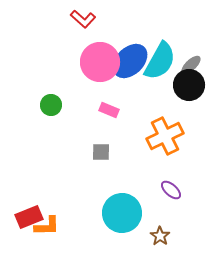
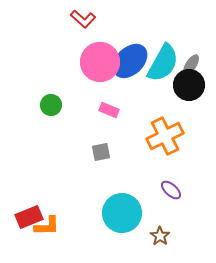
cyan semicircle: moved 3 px right, 2 px down
gray ellipse: rotated 15 degrees counterclockwise
gray square: rotated 12 degrees counterclockwise
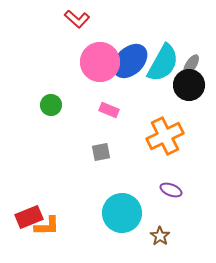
red L-shape: moved 6 px left
purple ellipse: rotated 20 degrees counterclockwise
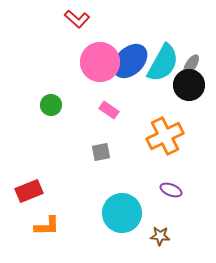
pink rectangle: rotated 12 degrees clockwise
red rectangle: moved 26 px up
brown star: rotated 30 degrees counterclockwise
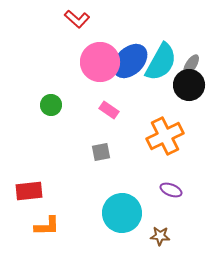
cyan semicircle: moved 2 px left, 1 px up
red rectangle: rotated 16 degrees clockwise
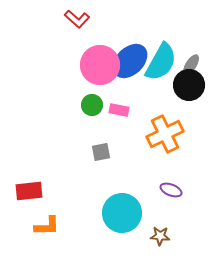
pink circle: moved 3 px down
green circle: moved 41 px right
pink rectangle: moved 10 px right; rotated 24 degrees counterclockwise
orange cross: moved 2 px up
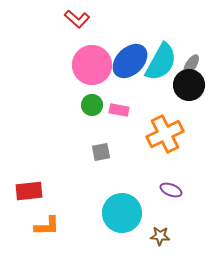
pink circle: moved 8 px left
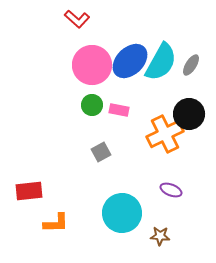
black circle: moved 29 px down
gray square: rotated 18 degrees counterclockwise
orange L-shape: moved 9 px right, 3 px up
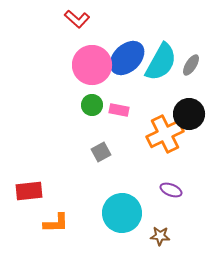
blue ellipse: moved 3 px left, 3 px up
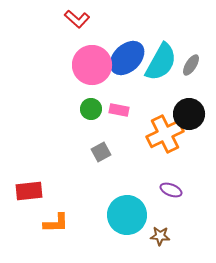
green circle: moved 1 px left, 4 px down
cyan circle: moved 5 px right, 2 px down
